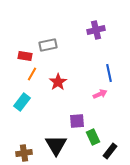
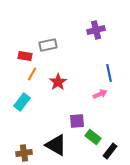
green rectangle: rotated 28 degrees counterclockwise
black triangle: rotated 30 degrees counterclockwise
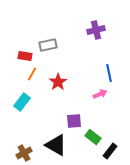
purple square: moved 3 px left
brown cross: rotated 21 degrees counterclockwise
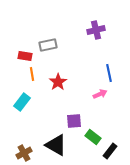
orange line: rotated 40 degrees counterclockwise
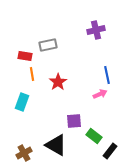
blue line: moved 2 px left, 2 px down
cyan rectangle: rotated 18 degrees counterclockwise
green rectangle: moved 1 px right, 1 px up
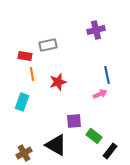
red star: rotated 18 degrees clockwise
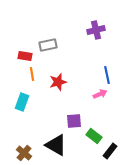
brown cross: rotated 21 degrees counterclockwise
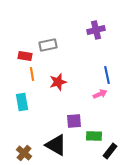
cyan rectangle: rotated 30 degrees counterclockwise
green rectangle: rotated 35 degrees counterclockwise
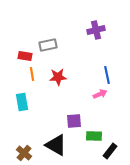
red star: moved 5 px up; rotated 12 degrees clockwise
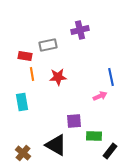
purple cross: moved 16 px left
blue line: moved 4 px right, 2 px down
pink arrow: moved 2 px down
brown cross: moved 1 px left
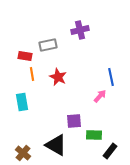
red star: rotated 30 degrees clockwise
pink arrow: rotated 24 degrees counterclockwise
green rectangle: moved 1 px up
